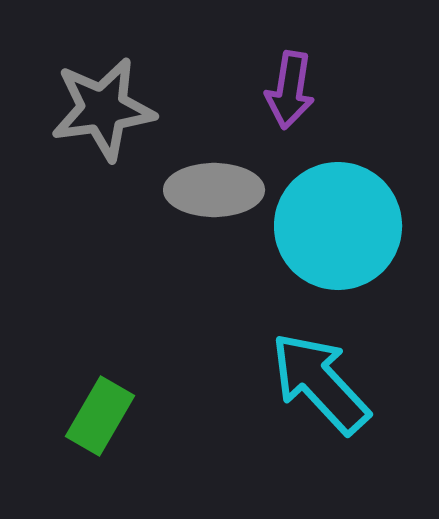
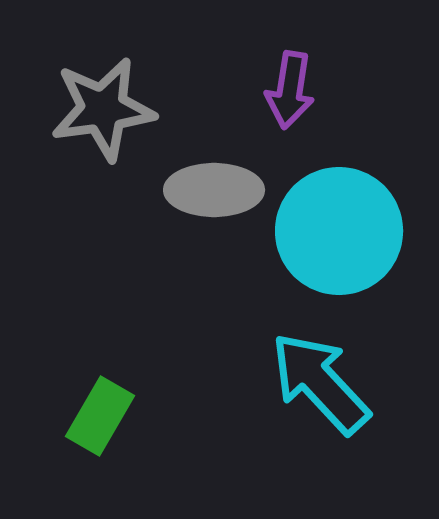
cyan circle: moved 1 px right, 5 px down
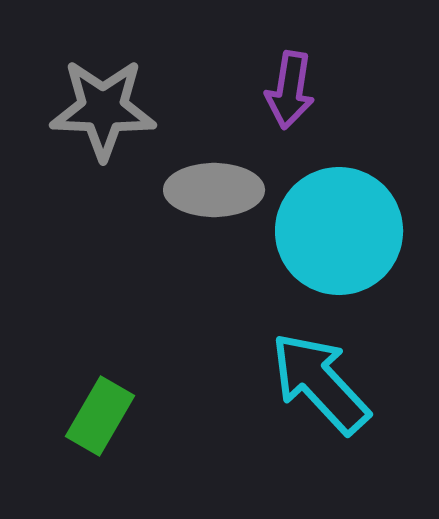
gray star: rotated 10 degrees clockwise
